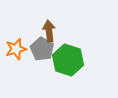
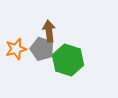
gray pentagon: rotated 10 degrees counterclockwise
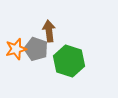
gray pentagon: moved 6 px left
green hexagon: moved 1 px right, 1 px down
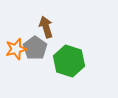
brown arrow: moved 3 px left, 4 px up; rotated 10 degrees counterclockwise
gray pentagon: moved 1 px left, 1 px up; rotated 15 degrees clockwise
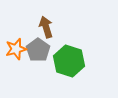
gray pentagon: moved 3 px right, 2 px down
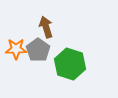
orange star: rotated 15 degrees clockwise
green hexagon: moved 1 px right, 3 px down
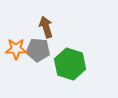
gray pentagon: rotated 30 degrees counterclockwise
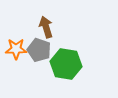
gray pentagon: moved 1 px right; rotated 15 degrees clockwise
green hexagon: moved 4 px left; rotated 8 degrees counterclockwise
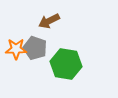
brown arrow: moved 3 px right, 6 px up; rotated 100 degrees counterclockwise
gray pentagon: moved 4 px left, 2 px up
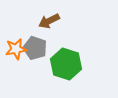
orange star: rotated 10 degrees counterclockwise
green hexagon: rotated 8 degrees clockwise
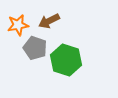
orange star: moved 2 px right, 24 px up
green hexagon: moved 4 px up
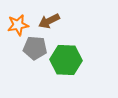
gray pentagon: rotated 15 degrees counterclockwise
green hexagon: rotated 16 degrees counterclockwise
